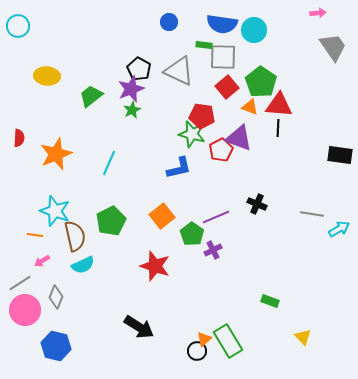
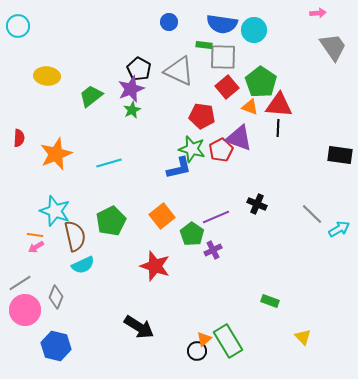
green star at (192, 134): moved 15 px down
cyan line at (109, 163): rotated 50 degrees clockwise
gray line at (312, 214): rotated 35 degrees clockwise
pink arrow at (42, 261): moved 6 px left, 14 px up
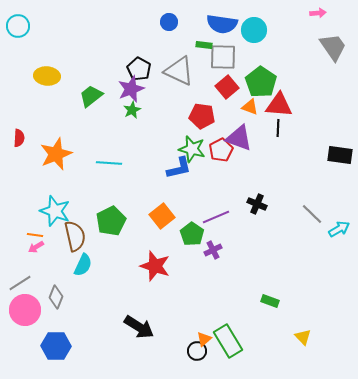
cyan line at (109, 163): rotated 20 degrees clockwise
cyan semicircle at (83, 265): rotated 40 degrees counterclockwise
blue hexagon at (56, 346): rotated 12 degrees counterclockwise
